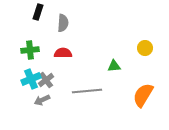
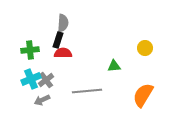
black rectangle: moved 20 px right, 28 px down
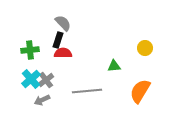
gray semicircle: rotated 48 degrees counterclockwise
cyan cross: rotated 18 degrees counterclockwise
orange semicircle: moved 3 px left, 4 px up
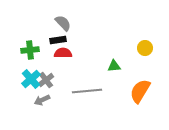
black rectangle: rotated 63 degrees clockwise
